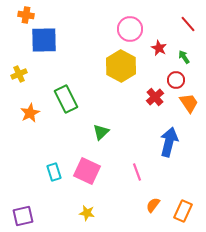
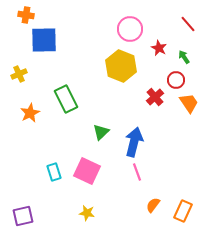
yellow hexagon: rotated 8 degrees counterclockwise
blue arrow: moved 35 px left
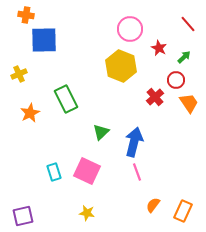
green arrow: rotated 80 degrees clockwise
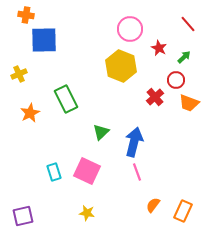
orange trapezoid: rotated 145 degrees clockwise
